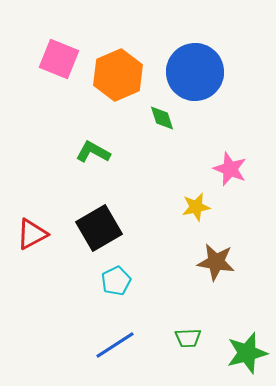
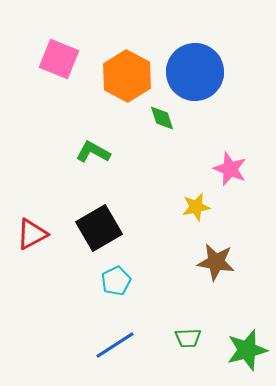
orange hexagon: moved 9 px right, 1 px down; rotated 9 degrees counterclockwise
green star: moved 3 px up
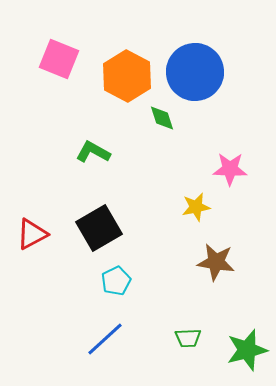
pink star: rotated 20 degrees counterclockwise
blue line: moved 10 px left, 6 px up; rotated 9 degrees counterclockwise
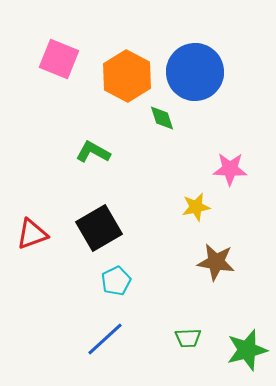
red triangle: rotated 8 degrees clockwise
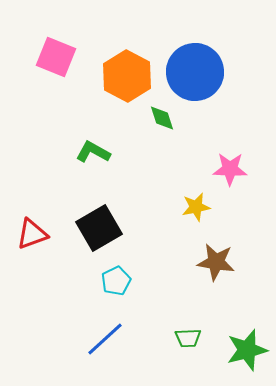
pink square: moved 3 px left, 2 px up
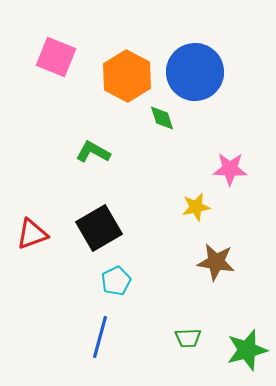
blue line: moved 5 px left, 2 px up; rotated 33 degrees counterclockwise
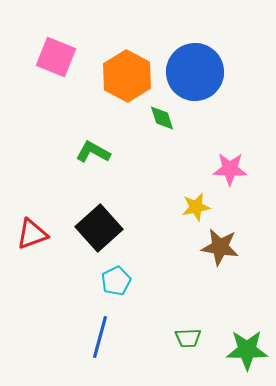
black square: rotated 12 degrees counterclockwise
brown star: moved 4 px right, 15 px up
green star: rotated 15 degrees clockwise
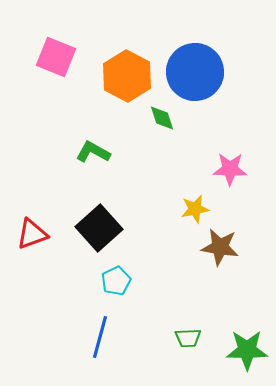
yellow star: moved 1 px left, 2 px down
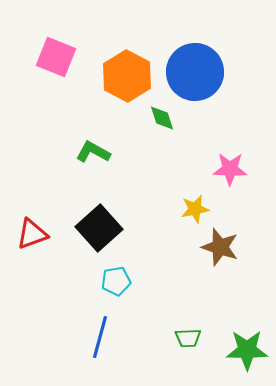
brown star: rotated 9 degrees clockwise
cyan pentagon: rotated 16 degrees clockwise
